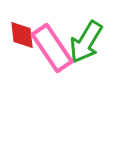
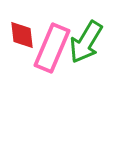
pink rectangle: rotated 57 degrees clockwise
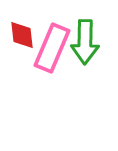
green arrow: moved 1 px left; rotated 30 degrees counterclockwise
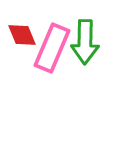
red diamond: rotated 16 degrees counterclockwise
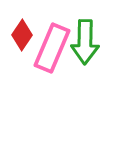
red diamond: rotated 56 degrees clockwise
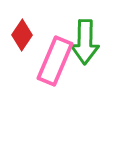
pink rectangle: moved 3 px right, 13 px down
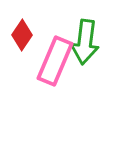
green arrow: rotated 6 degrees clockwise
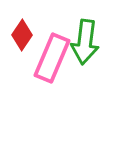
pink rectangle: moved 3 px left, 3 px up
